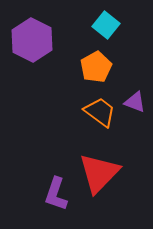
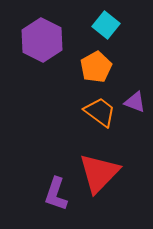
purple hexagon: moved 10 px right
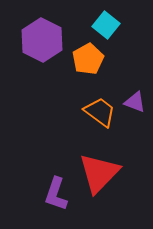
orange pentagon: moved 8 px left, 8 px up
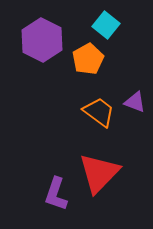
orange trapezoid: moved 1 px left
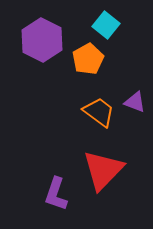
red triangle: moved 4 px right, 3 px up
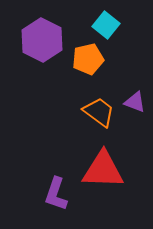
orange pentagon: rotated 16 degrees clockwise
red triangle: rotated 48 degrees clockwise
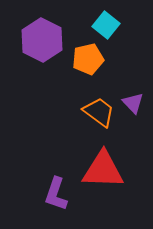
purple triangle: moved 2 px left, 1 px down; rotated 25 degrees clockwise
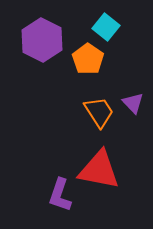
cyan square: moved 2 px down
orange pentagon: rotated 24 degrees counterclockwise
orange trapezoid: rotated 20 degrees clockwise
red triangle: moved 4 px left; rotated 9 degrees clockwise
purple L-shape: moved 4 px right, 1 px down
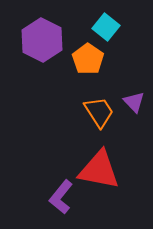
purple triangle: moved 1 px right, 1 px up
purple L-shape: moved 1 px right, 2 px down; rotated 20 degrees clockwise
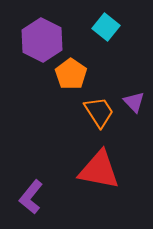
orange pentagon: moved 17 px left, 15 px down
purple L-shape: moved 30 px left
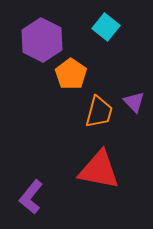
orange trapezoid: rotated 48 degrees clockwise
